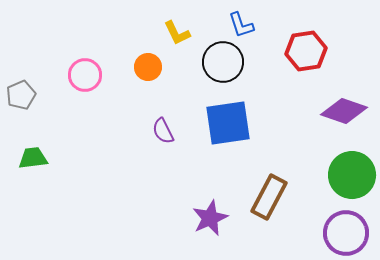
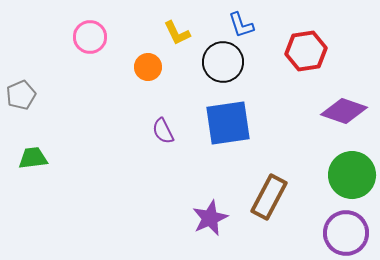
pink circle: moved 5 px right, 38 px up
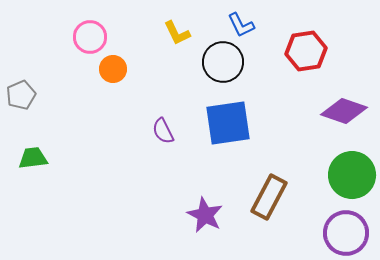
blue L-shape: rotated 8 degrees counterclockwise
orange circle: moved 35 px left, 2 px down
purple star: moved 5 px left, 3 px up; rotated 21 degrees counterclockwise
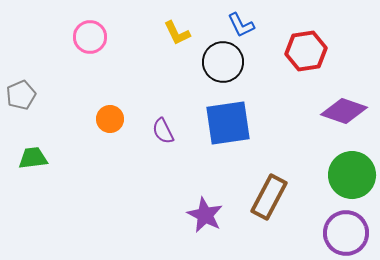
orange circle: moved 3 px left, 50 px down
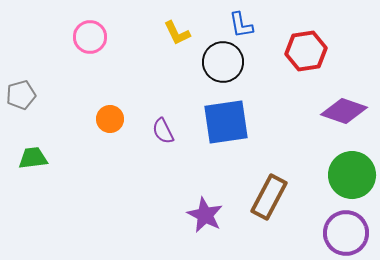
blue L-shape: rotated 16 degrees clockwise
gray pentagon: rotated 8 degrees clockwise
blue square: moved 2 px left, 1 px up
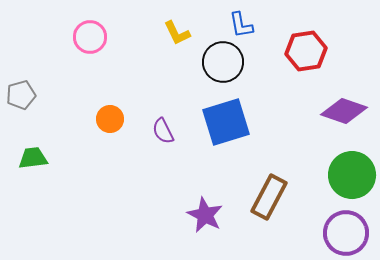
blue square: rotated 9 degrees counterclockwise
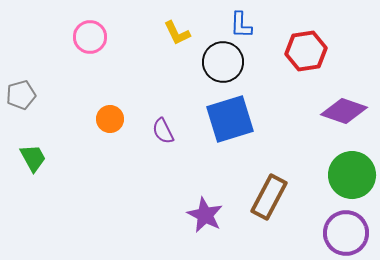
blue L-shape: rotated 12 degrees clockwise
blue square: moved 4 px right, 3 px up
green trapezoid: rotated 68 degrees clockwise
